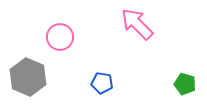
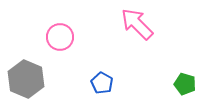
gray hexagon: moved 2 px left, 2 px down
blue pentagon: rotated 20 degrees clockwise
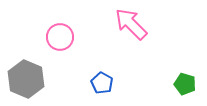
pink arrow: moved 6 px left
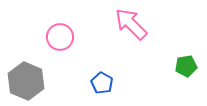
gray hexagon: moved 2 px down
green pentagon: moved 1 px right, 18 px up; rotated 25 degrees counterclockwise
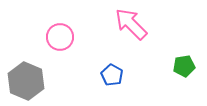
green pentagon: moved 2 px left
blue pentagon: moved 10 px right, 8 px up
